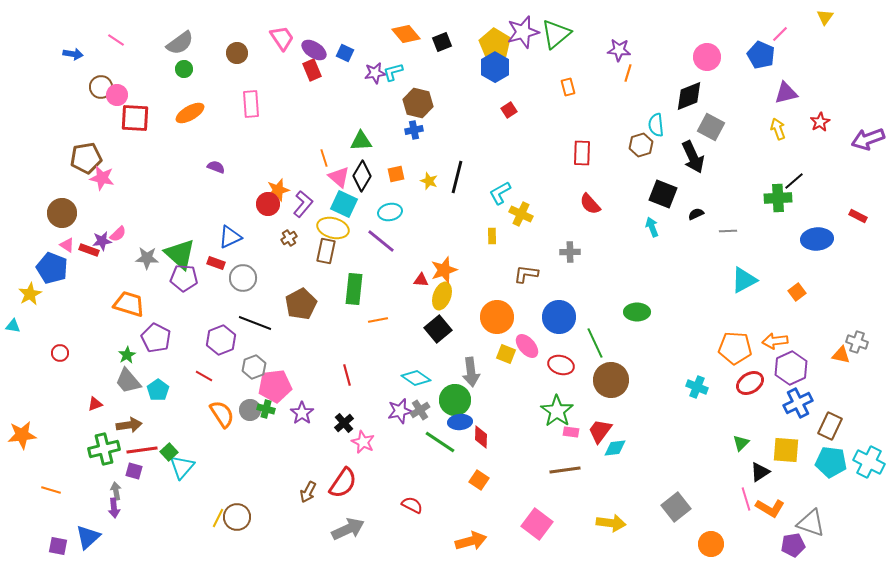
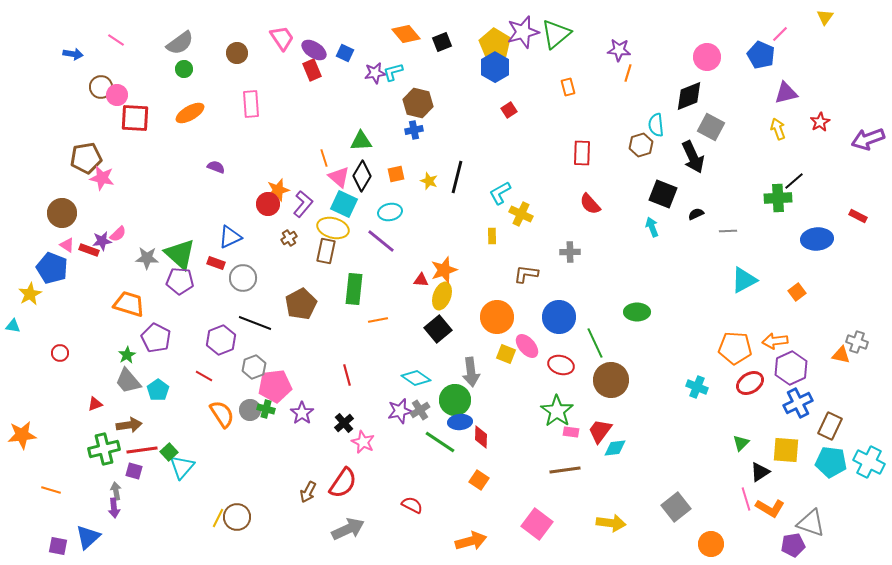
purple pentagon at (184, 278): moved 4 px left, 3 px down
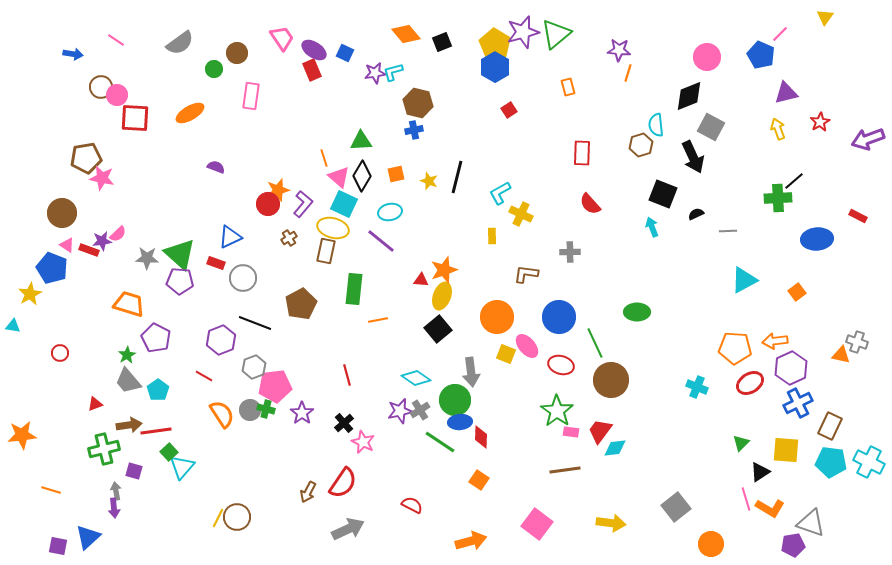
green circle at (184, 69): moved 30 px right
pink rectangle at (251, 104): moved 8 px up; rotated 12 degrees clockwise
red line at (142, 450): moved 14 px right, 19 px up
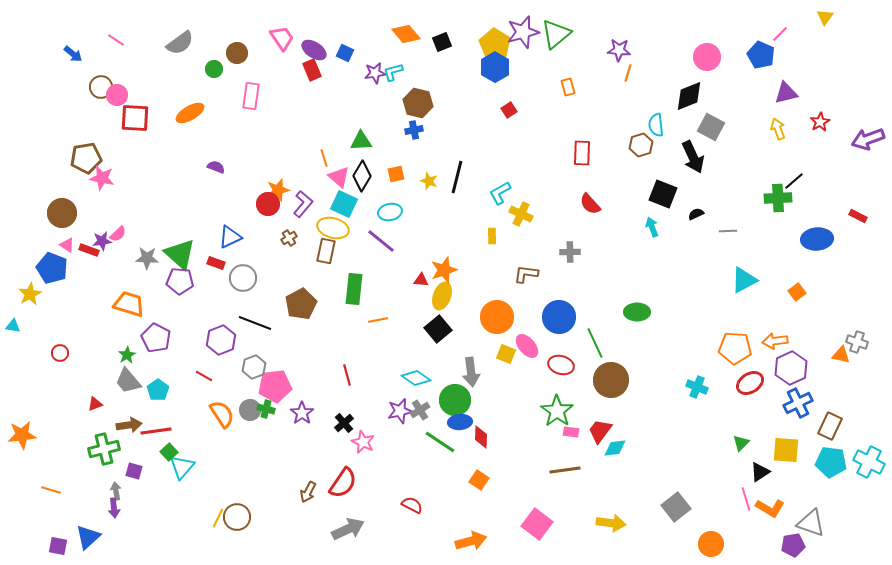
blue arrow at (73, 54): rotated 30 degrees clockwise
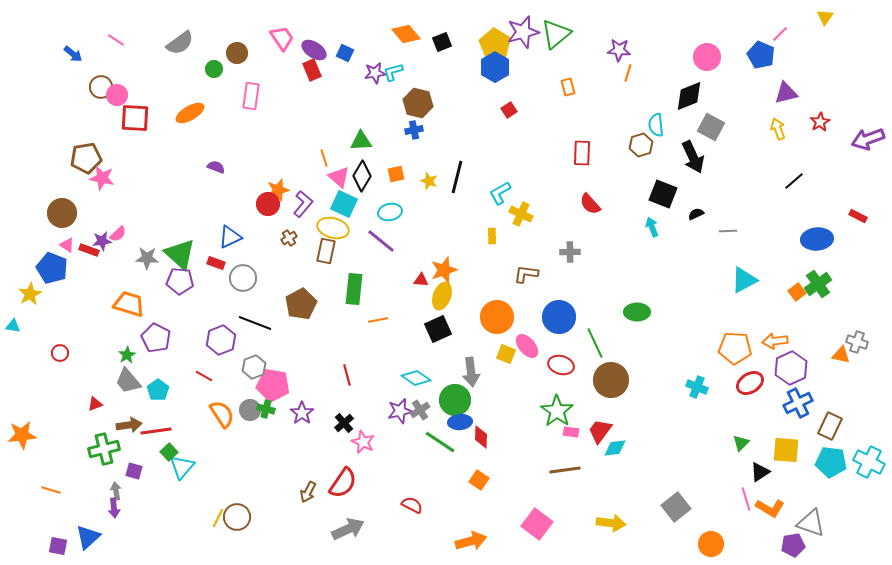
green cross at (778, 198): moved 40 px right, 86 px down; rotated 32 degrees counterclockwise
black square at (438, 329): rotated 16 degrees clockwise
pink pentagon at (275, 386): moved 2 px left, 1 px up; rotated 16 degrees clockwise
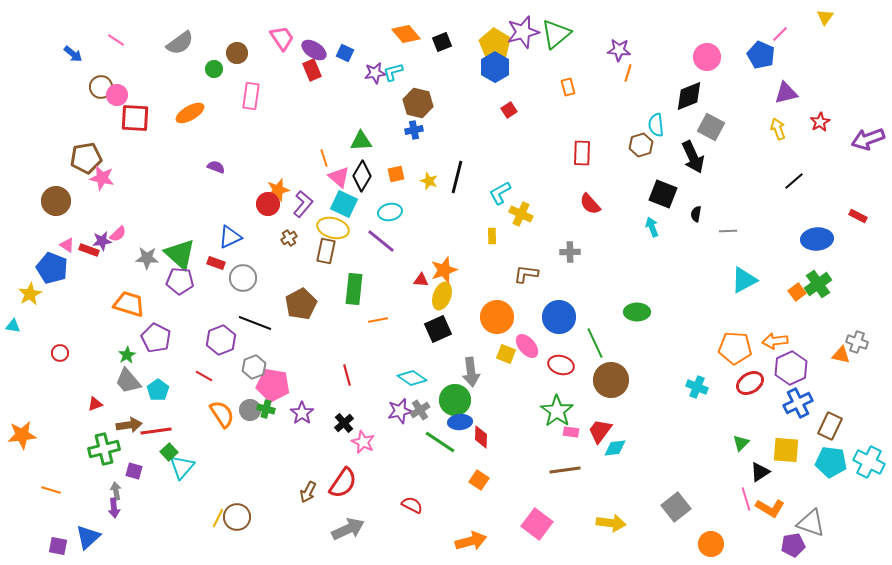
brown circle at (62, 213): moved 6 px left, 12 px up
black semicircle at (696, 214): rotated 56 degrees counterclockwise
cyan diamond at (416, 378): moved 4 px left
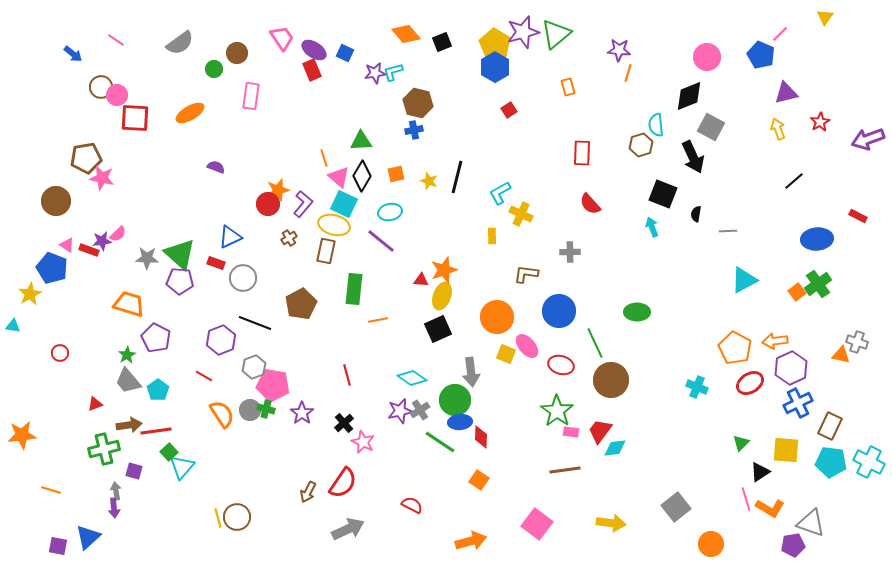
yellow ellipse at (333, 228): moved 1 px right, 3 px up
blue circle at (559, 317): moved 6 px up
orange pentagon at (735, 348): rotated 24 degrees clockwise
yellow line at (218, 518): rotated 42 degrees counterclockwise
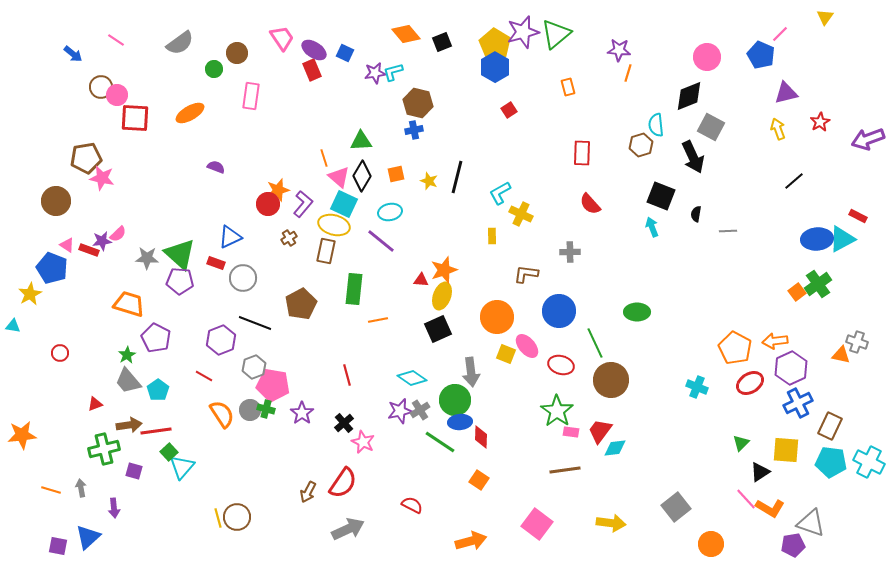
black square at (663, 194): moved 2 px left, 2 px down
cyan triangle at (744, 280): moved 98 px right, 41 px up
gray arrow at (116, 491): moved 35 px left, 3 px up
pink line at (746, 499): rotated 25 degrees counterclockwise
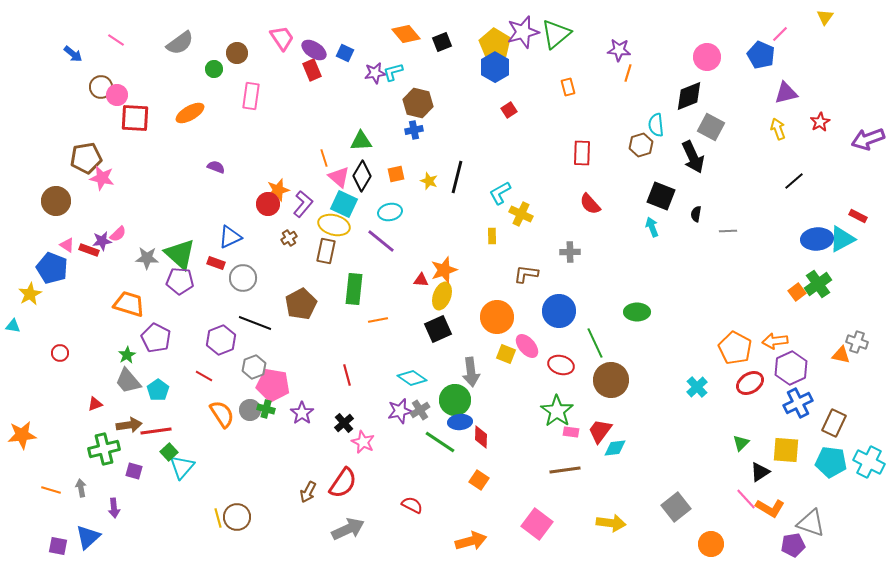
cyan cross at (697, 387): rotated 25 degrees clockwise
brown rectangle at (830, 426): moved 4 px right, 3 px up
